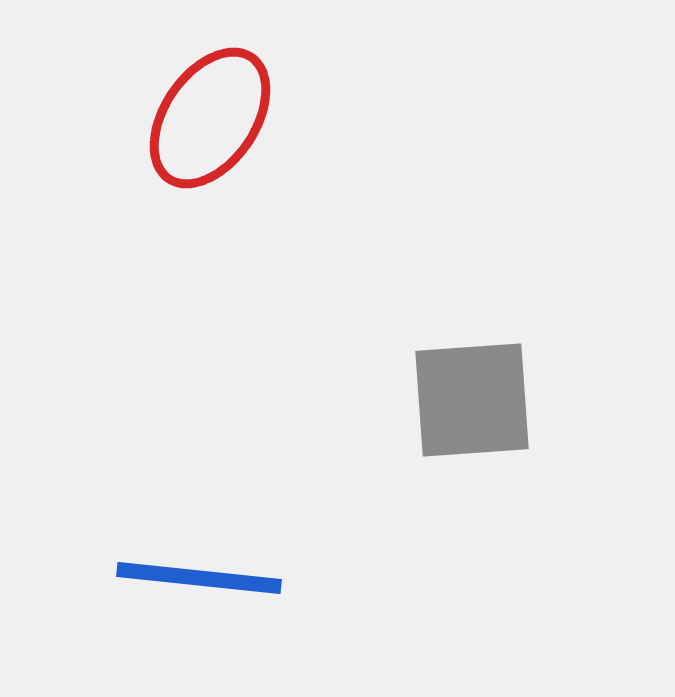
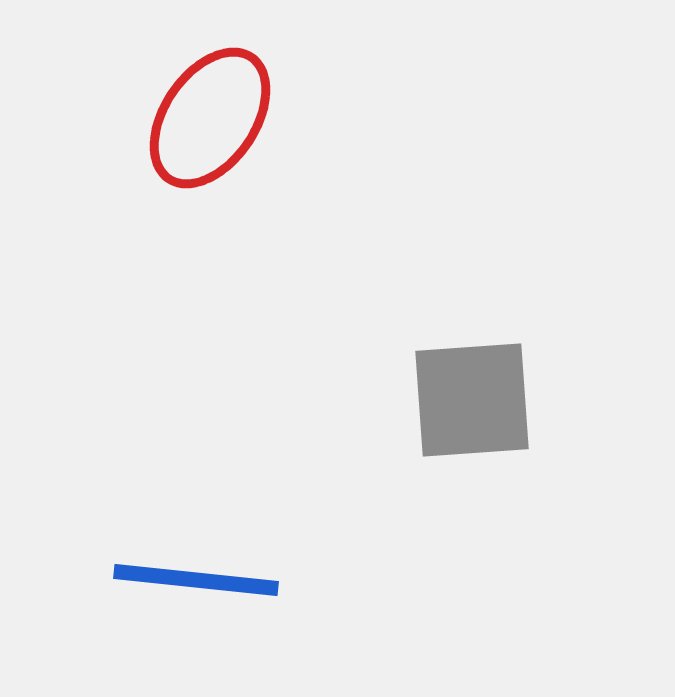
blue line: moved 3 px left, 2 px down
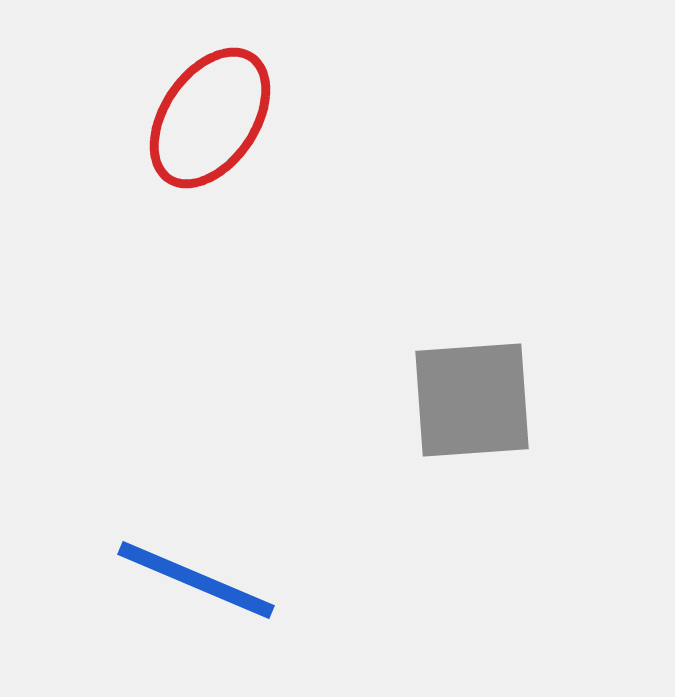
blue line: rotated 17 degrees clockwise
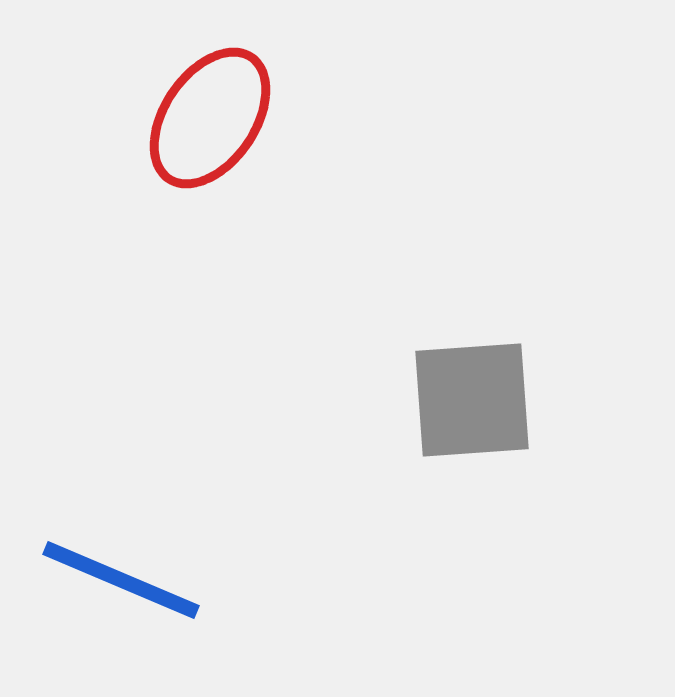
blue line: moved 75 px left
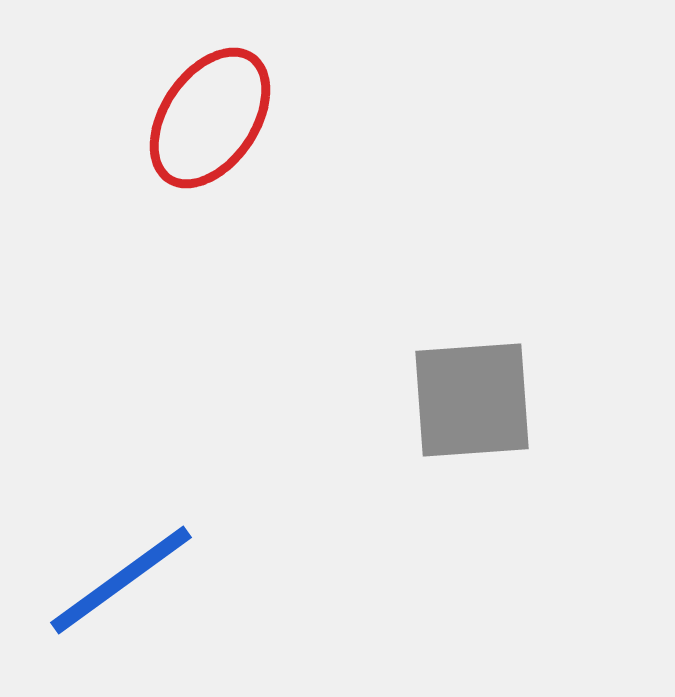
blue line: rotated 59 degrees counterclockwise
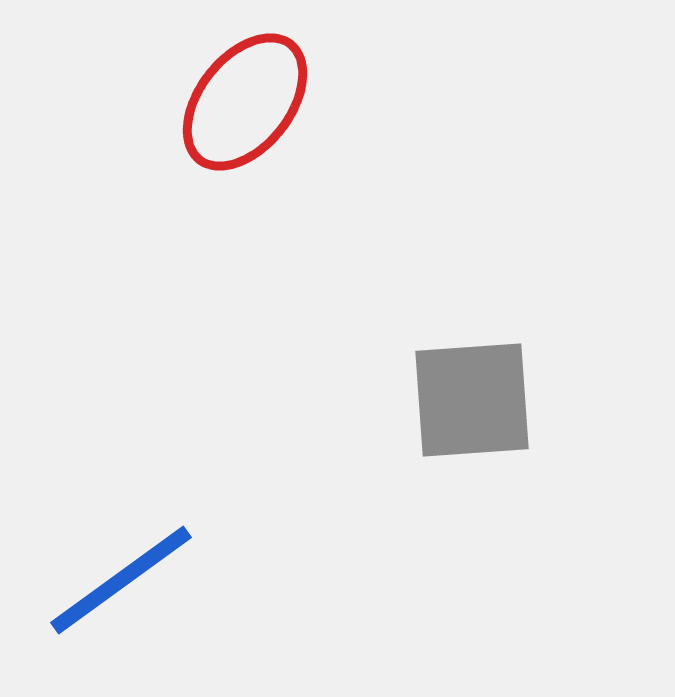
red ellipse: moved 35 px right, 16 px up; rotated 4 degrees clockwise
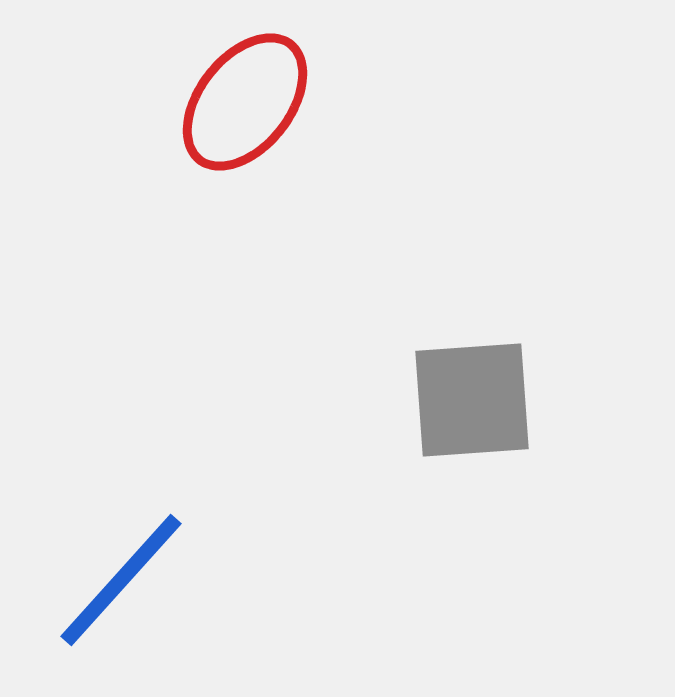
blue line: rotated 12 degrees counterclockwise
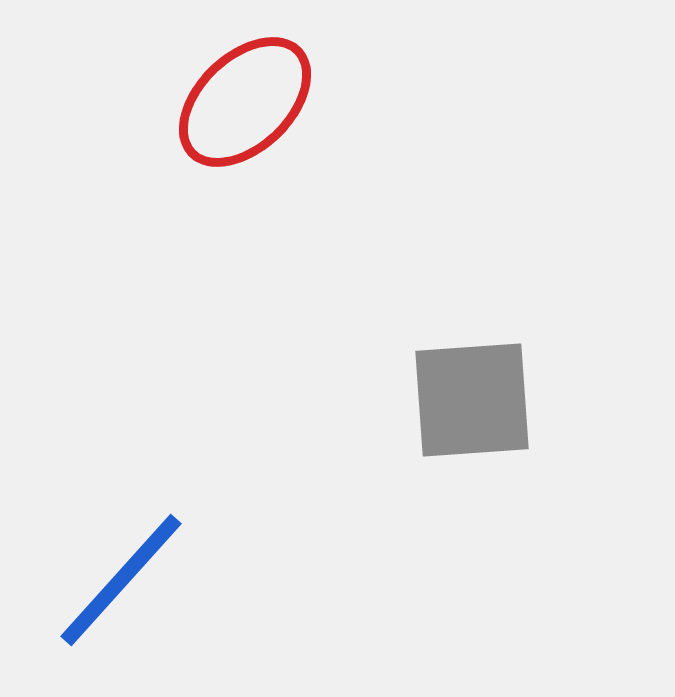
red ellipse: rotated 8 degrees clockwise
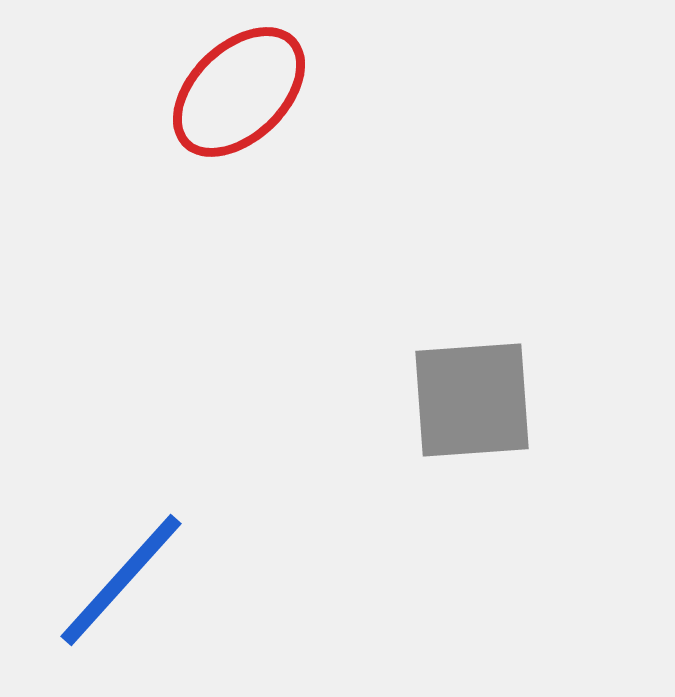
red ellipse: moved 6 px left, 10 px up
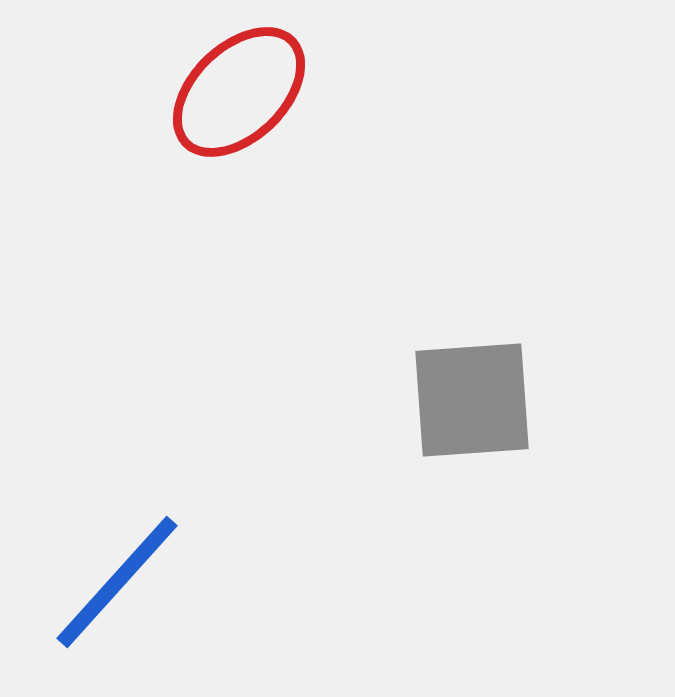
blue line: moved 4 px left, 2 px down
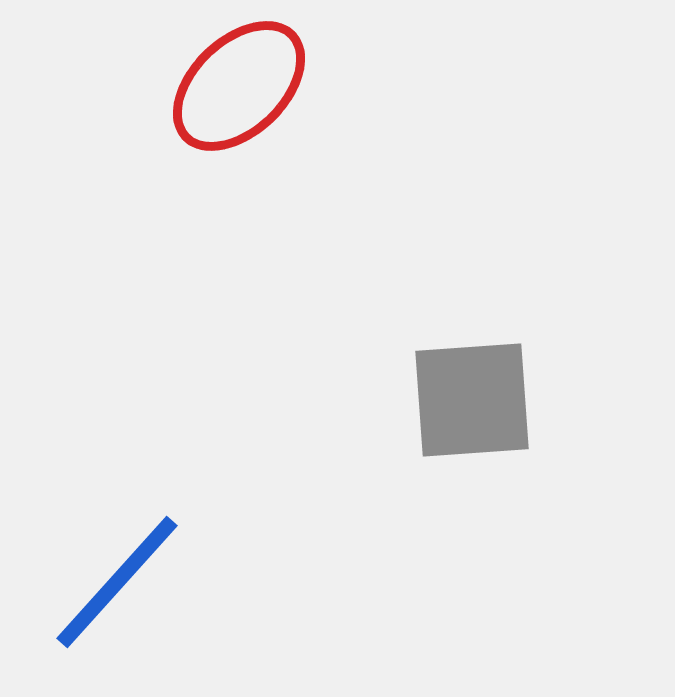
red ellipse: moved 6 px up
